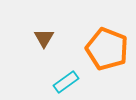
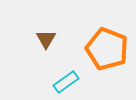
brown triangle: moved 2 px right, 1 px down
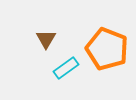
cyan rectangle: moved 14 px up
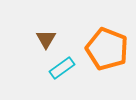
cyan rectangle: moved 4 px left
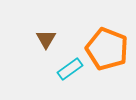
cyan rectangle: moved 8 px right, 1 px down
